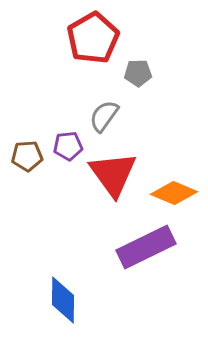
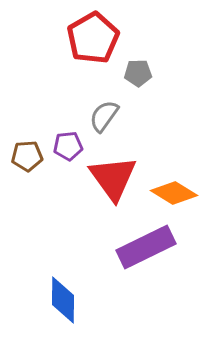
red triangle: moved 4 px down
orange diamond: rotated 9 degrees clockwise
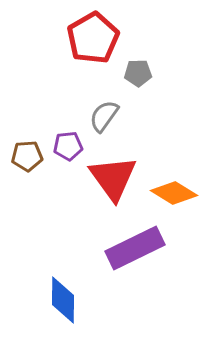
purple rectangle: moved 11 px left, 1 px down
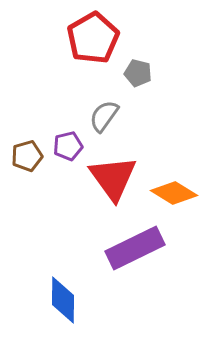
gray pentagon: rotated 16 degrees clockwise
purple pentagon: rotated 8 degrees counterclockwise
brown pentagon: rotated 12 degrees counterclockwise
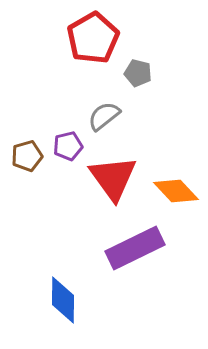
gray semicircle: rotated 16 degrees clockwise
orange diamond: moved 2 px right, 2 px up; rotated 15 degrees clockwise
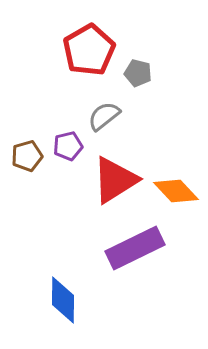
red pentagon: moved 4 px left, 12 px down
red triangle: moved 2 px right, 2 px down; rotated 34 degrees clockwise
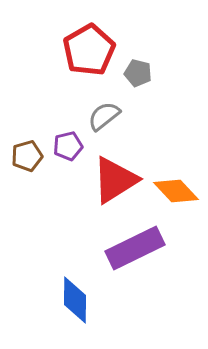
blue diamond: moved 12 px right
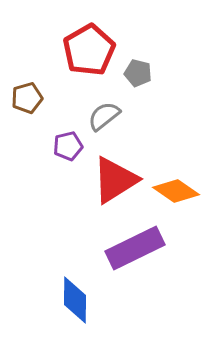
brown pentagon: moved 58 px up
orange diamond: rotated 12 degrees counterclockwise
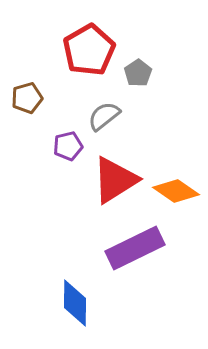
gray pentagon: rotated 24 degrees clockwise
blue diamond: moved 3 px down
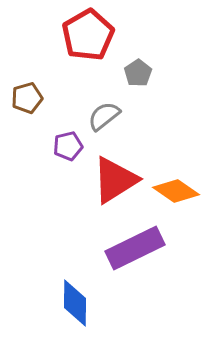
red pentagon: moved 1 px left, 15 px up
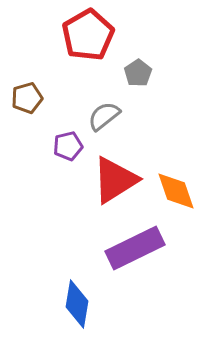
orange diamond: rotated 36 degrees clockwise
blue diamond: moved 2 px right, 1 px down; rotated 9 degrees clockwise
